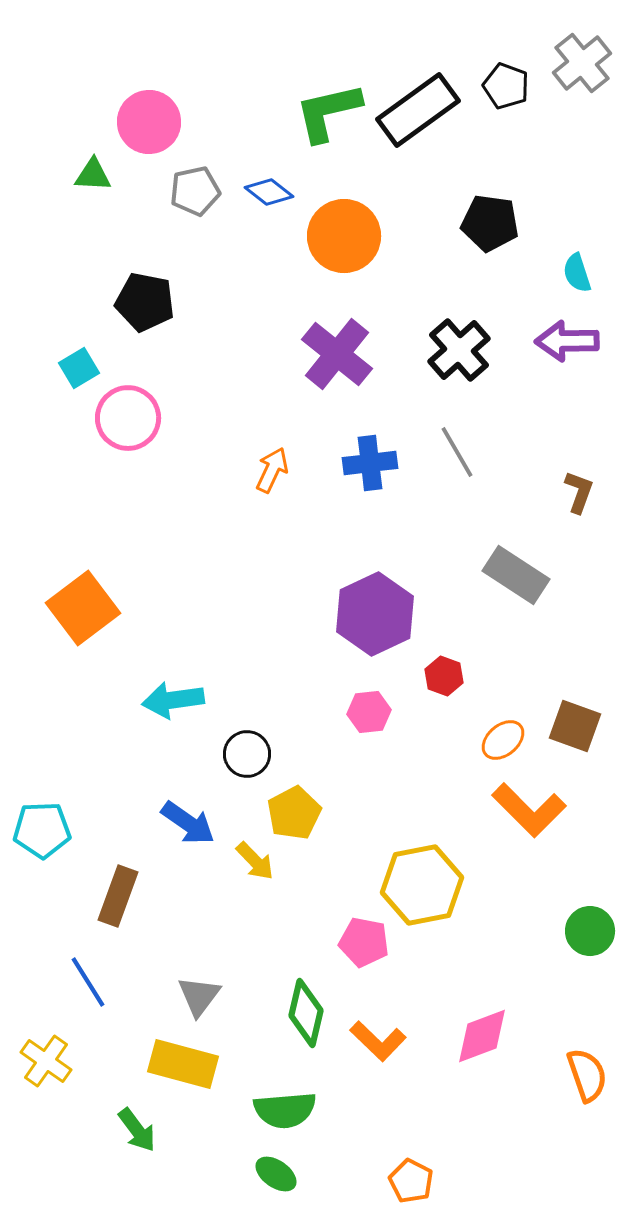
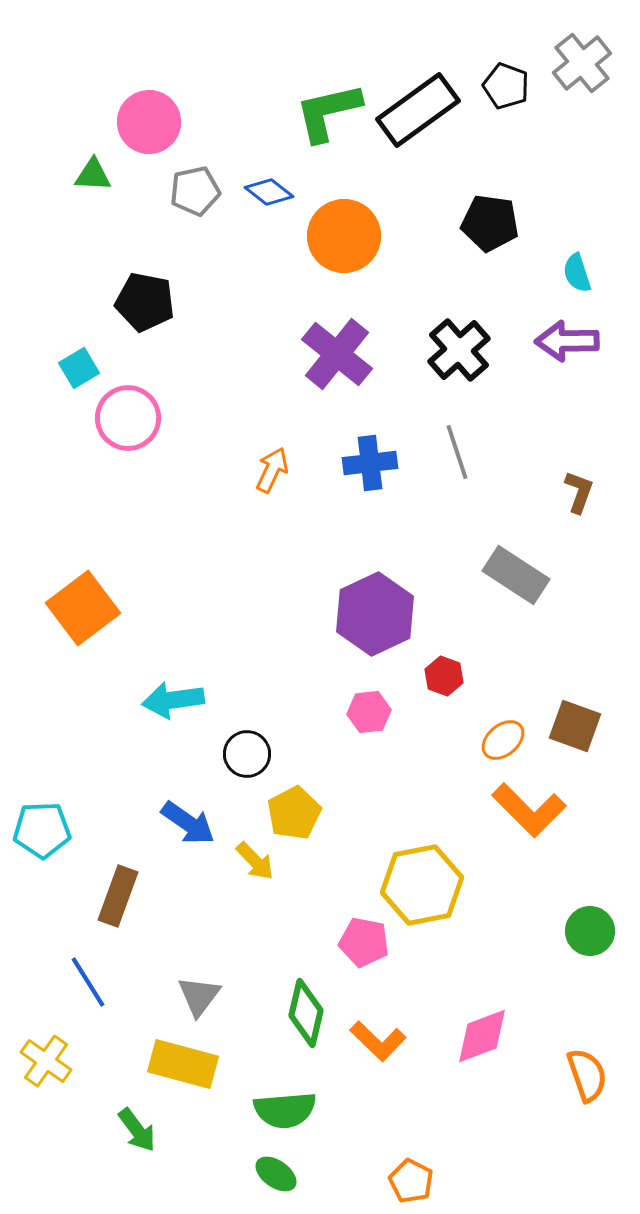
gray line at (457, 452): rotated 12 degrees clockwise
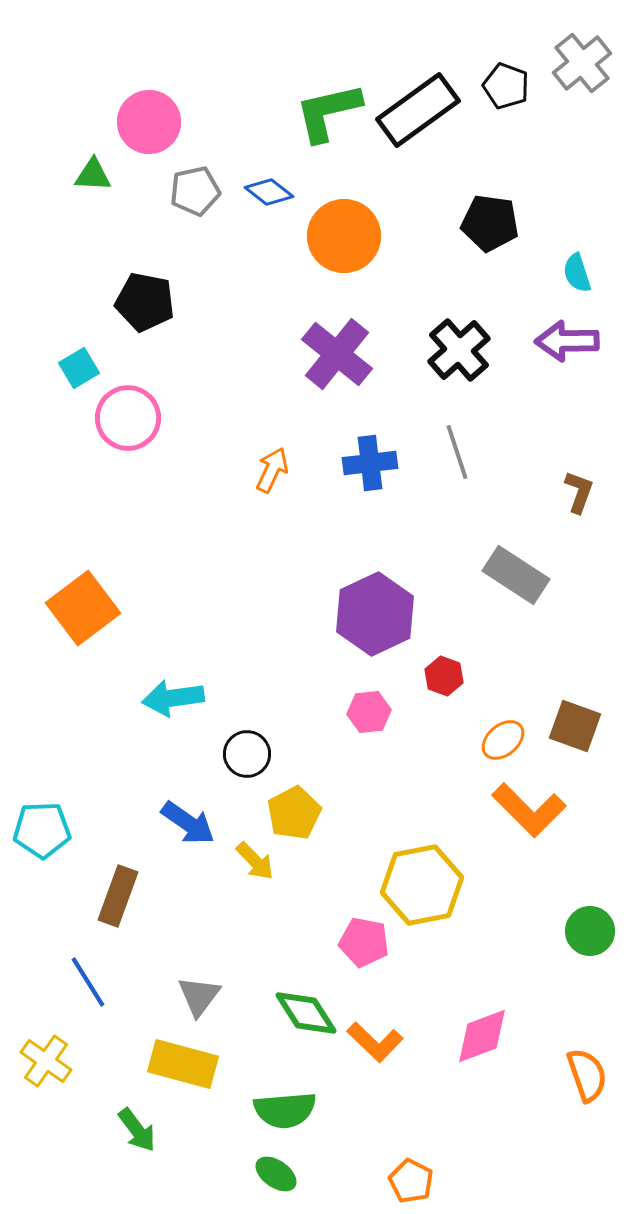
cyan arrow at (173, 700): moved 2 px up
green diamond at (306, 1013): rotated 46 degrees counterclockwise
orange L-shape at (378, 1041): moved 3 px left, 1 px down
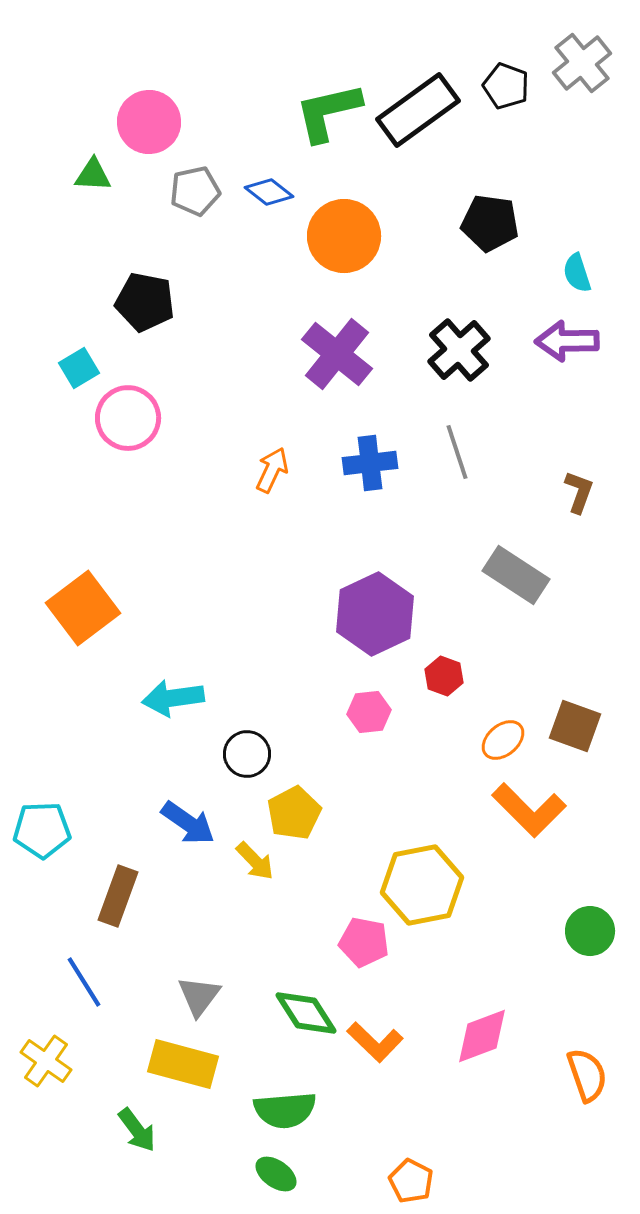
blue line at (88, 982): moved 4 px left
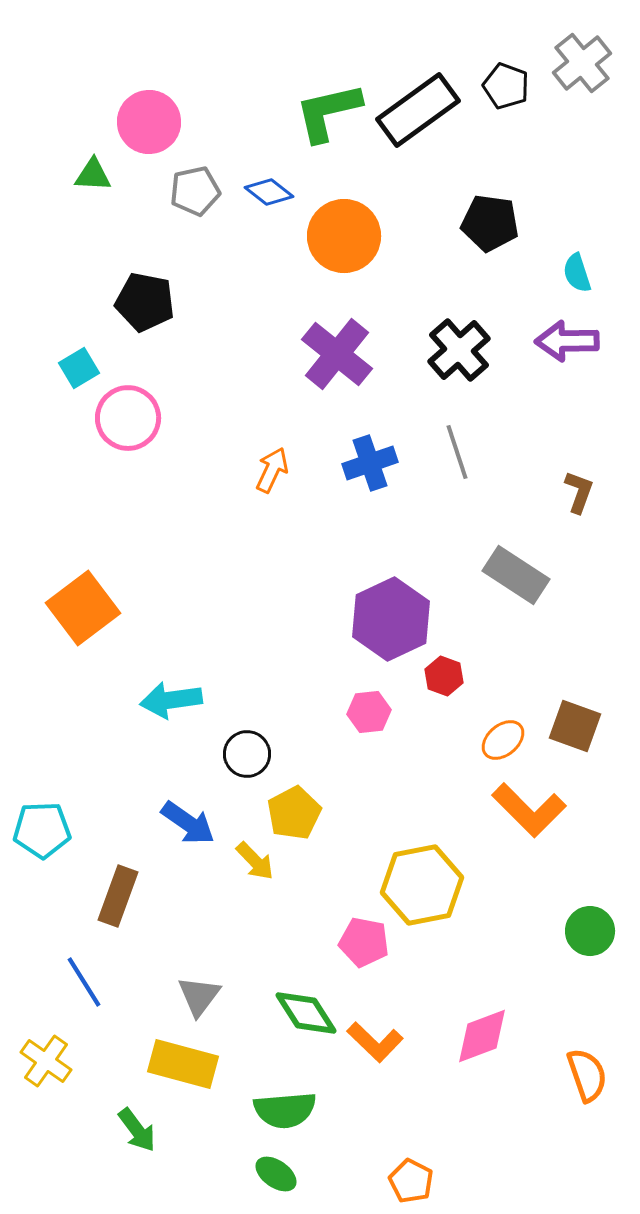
blue cross at (370, 463): rotated 12 degrees counterclockwise
purple hexagon at (375, 614): moved 16 px right, 5 px down
cyan arrow at (173, 698): moved 2 px left, 2 px down
